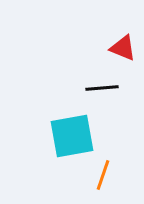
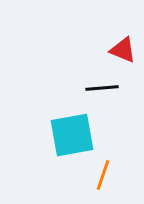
red triangle: moved 2 px down
cyan square: moved 1 px up
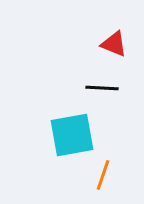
red triangle: moved 9 px left, 6 px up
black line: rotated 8 degrees clockwise
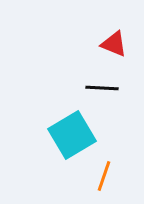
cyan square: rotated 21 degrees counterclockwise
orange line: moved 1 px right, 1 px down
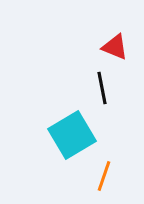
red triangle: moved 1 px right, 3 px down
black line: rotated 76 degrees clockwise
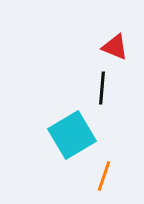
black line: rotated 16 degrees clockwise
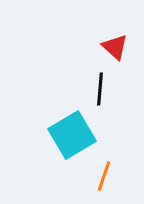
red triangle: rotated 20 degrees clockwise
black line: moved 2 px left, 1 px down
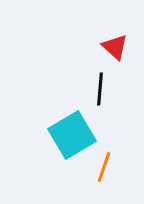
orange line: moved 9 px up
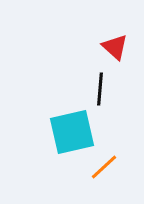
cyan square: moved 3 px up; rotated 18 degrees clockwise
orange line: rotated 28 degrees clockwise
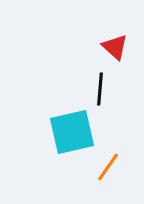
orange line: moved 4 px right; rotated 12 degrees counterclockwise
